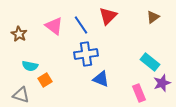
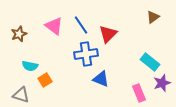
red triangle: moved 18 px down
brown star: rotated 21 degrees clockwise
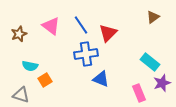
pink triangle: moved 3 px left
red triangle: moved 1 px up
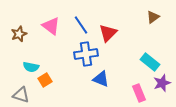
cyan semicircle: moved 1 px right, 1 px down
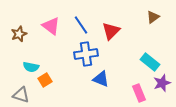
red triangle: moved 3 px right, 2 px up
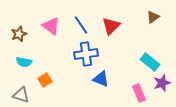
red triangle: moved 5 px up
cyan semicircle: moved 7 px left, 5 px up
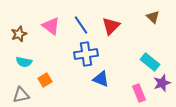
brown triangle: rotated 40 degrees counterclockwise
gray triangle: rotated 30 degrees counterclockwise
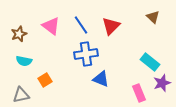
cyan semicircle: moved 1 px up
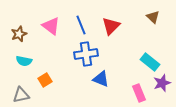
blue line: rotated 12 degrees clockwise
